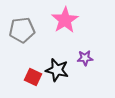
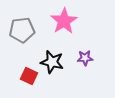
pink star: moved 1 px left, 1 px down
black star: moved 5 px left, 8 px up
red square: moved 4 px left, 1 px up
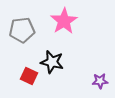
purple star: moved 15 px right, 23 px down
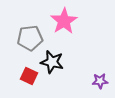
gray pentagon: moved 8 px right, 8 px down
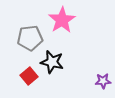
pink star: moved 2 px left, 1 px up
red square: rotated 24 degrees clockwise
purple star: moved 3 px right
